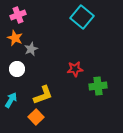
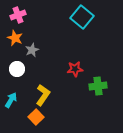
gray star: moved 1 px right, 1 px down
yellow L-shape: rotated 35 degrees counterclockwise
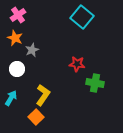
pink cross: rotated 14 degrees counterclockwise
red star: moved 2 px right, 5 px up; rotated 14 degrees clockwise
green cross: moved 3 px left, 3 px up; rotated 18 degrees clockwise
cyan arrow: moved 2 px up
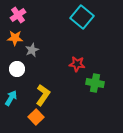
orange star: rotated 21 degrees counterclockwise
